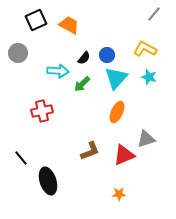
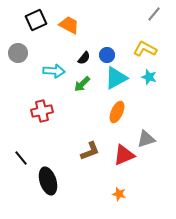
cyan arrow: moved 4 px left
cyan triangle: rotated 20 degrees clockwise
orange star: rotated 16 degrees clockwise
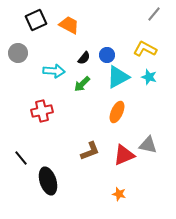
cyan triangle: moved 2 px right, 1 px up
gray triangle: moved 2 px right, 6 px down; rotated 30 degrees clockwise
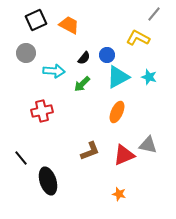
yellow L-shape: moved 7 px left, 11 px up
gray circle: moved 8 px right
